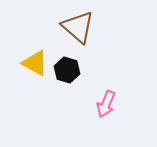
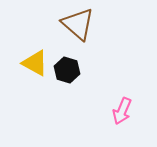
brown triangle: moved 3 px up
pink arrow: moved 16 px right, 7 px down
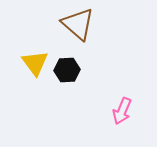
yellow triangle: rotated 24 degrees clockwise
black hexagon: rotated 20 degrees counterclockwise
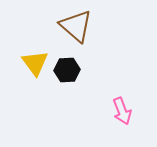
brown triangle: moved 2 px left, 2 px down
pink arrow: rotated 44 degrees counterclockwise
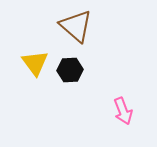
black hexagon: moved 3 px right
pink arrow: moved 1 px right
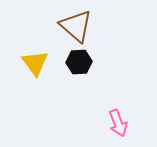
black hexagon: moved 9 px right, 8 px up
pink arrow: moved 5 px left, 12 px down
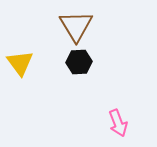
brown triangle: rotated 18 degrees clockwise
yellow triangle: moved 15 px left
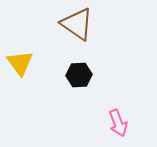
brown triangle: moved 1 px right, 2 px up; rotated 24 degrees counterclockwise
black hexagon: moved 13 px down
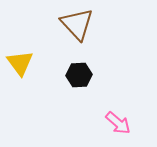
brown triangle: rotated 12 degrees clockwise
pink arrow: rotated 28 degrees counterclockwise
